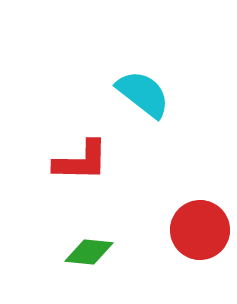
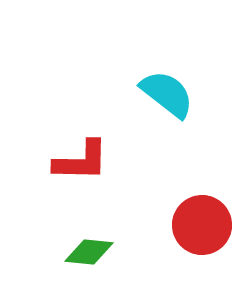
cyan semicircle: moved 24 px right
red circle: moved 2 px right, 5 px up
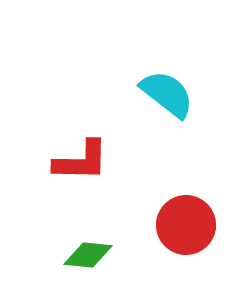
red circle: moved 16 px left
green diamond: moved 1 px left, 3 px down
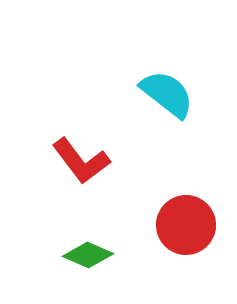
red L-shape: rotated 52 degrees clockwise
green diamond: rotated 18 degrees clockwise
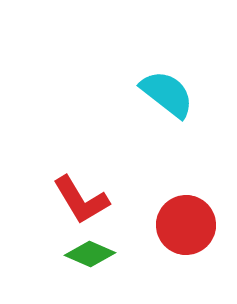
red L-shape: moved 39 px down; rotated 6 degrees clockwise
green diamond: moved 2 px right, 1 px up
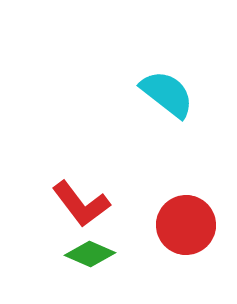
red L-shape: moved 4 px down; rotated 6 degrees counterclockwise
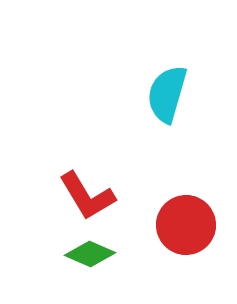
cyan semicircle: rotated 112 degrees counterclockwise
red L-shape: moved 6 px right, 8 px up; rotated 6 degrees clockwise
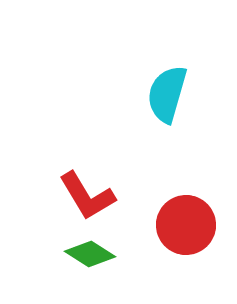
green diamond: rotated 9 degrees clockwise
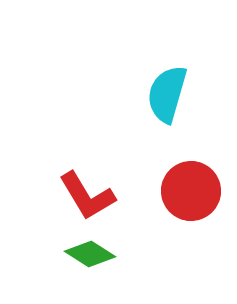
red circle: moved 5 px right, 34 px up
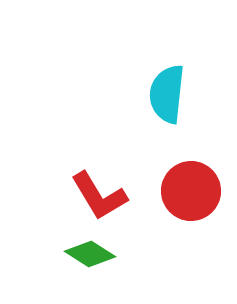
cyan semicircle: rotated 10 degrees counterclockwise
red L-shape: moved 12 px right
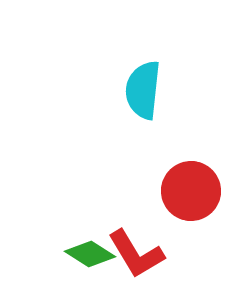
cyan semicircle: moved 24 px left, 4 px up
red L-shape: moved 37 px right, 58 px down
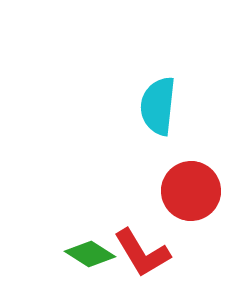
cyan semicircle: moved 15 px right, 16 px down
red L-shape: moved 6 px right, 1 px up
